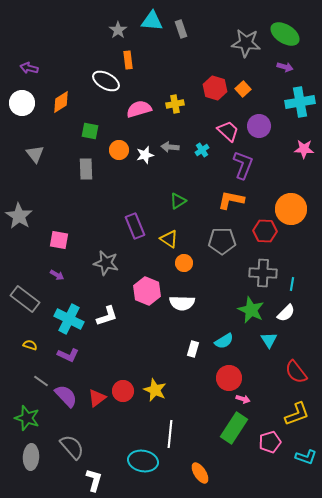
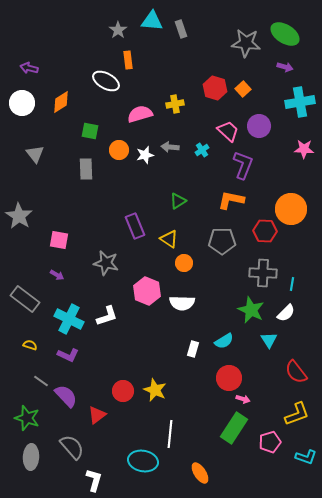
pink semicircle at (139, 109): moved 1 px right, 5 px down
red triangle at (97, 398): moved 17 px down
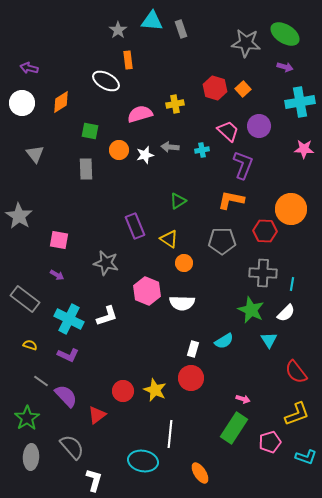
cyan cross at (202, 150): rotated 24 degrees clockwise
red circle at (229, 378): moved 38 px left
green star at (27, 418): rotated 20 degrees clockwise
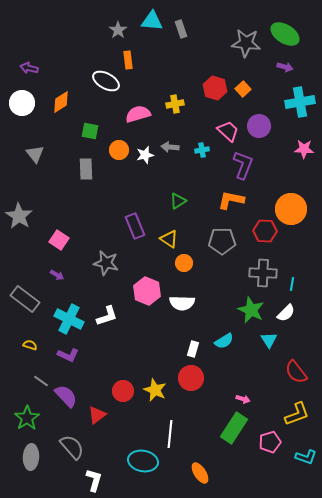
pink semicircle at (140, 114): moved 2 px left
pink square at (59, 240): rotated 24 degrees clockwise
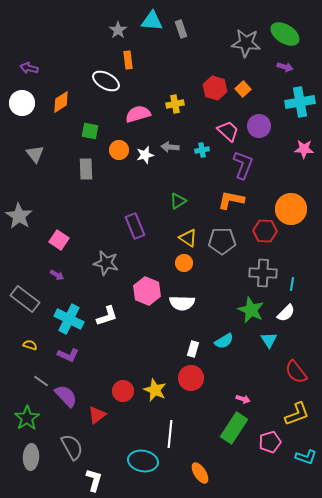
yellow triangle at (169, 239): moved 19 px right, 1 px up
gray semicircle at (72, 447): rotated 12 degrees clockwise
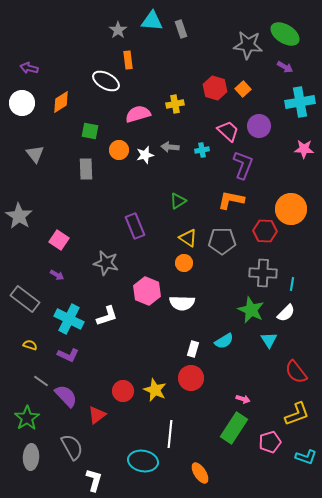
gray star at (246, 43): moved 2 px right, 2 px down
purple arrow at (285, 67): rotated 14 degrees clockwise
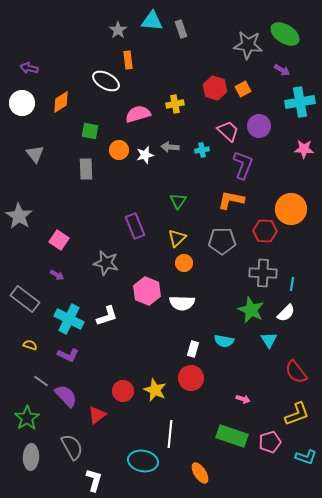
purple arrow at (285, 67): moved 3 px left, 3 px down
orange square at (243, 89): rotated 14 degrees clockwise
green triangle at (178, 201): rotated 24 degrees counterclockwise
yellow triangle at (188, 238): moved 11 px left; rotated 42 degrees clockwise
cyan semicircle at (224, 341): rotated 42 degrees clockwise
green rectangle at (234, 428): moved 2 px left, 8 px down; rotated 76 degrees clockwise
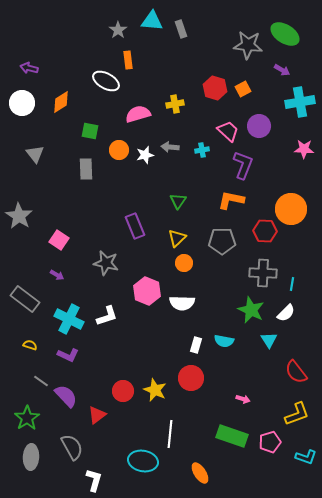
white rectangle at (193, 349): moved 3 px right, 4 px up
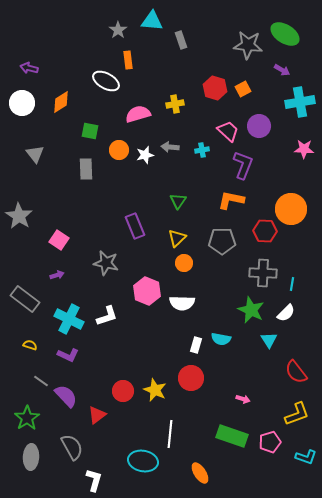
gray rectangle at (181, 29): moved 11 px down
purple arrow at (57, 275): rotated 48 degrees counterclockwise
cyan semicircle at (224, 341): moved 3 px left, 2 px up
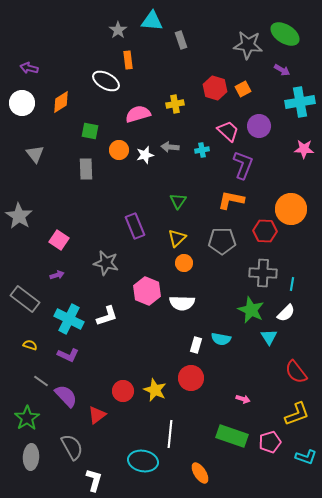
cyan triangle at (269, 340): moved 3 px up
